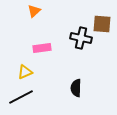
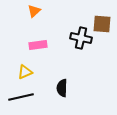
pink rectangle: moved 4 px left, 3 px up
black semicircle: moved 14 px left
black line: rotated 15 degrees clockwise
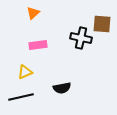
orange triangle: moved 1 px left, 2 px down
black semicircle: rotated 102 degrees counterclockwise
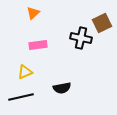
brown square: moved 1 px up; rotated 30 degrees counterclockwise
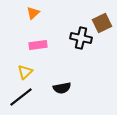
yellow triangle: rotated 21 degrees counterclockwise
black line: rotated 25 degrees counterclockwise
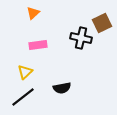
black line: moved 2 px right
